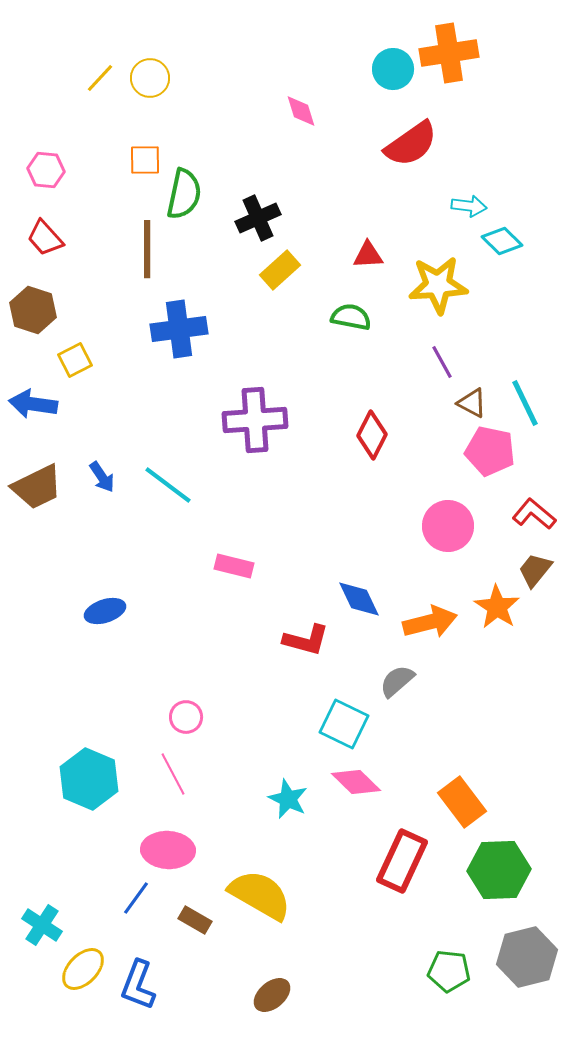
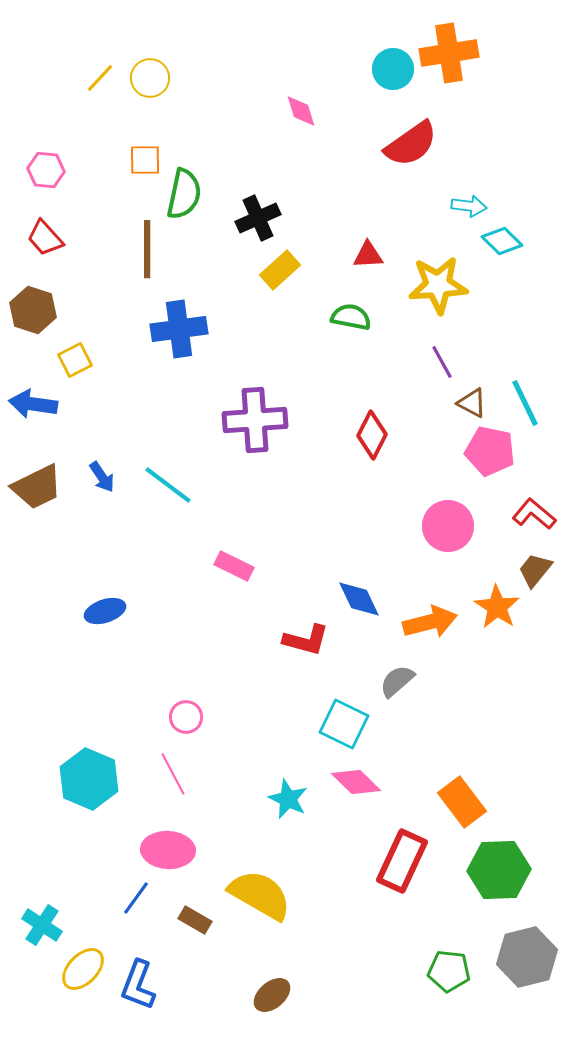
pink rectangle at (234, 566): rotated 12 degrees clockwise
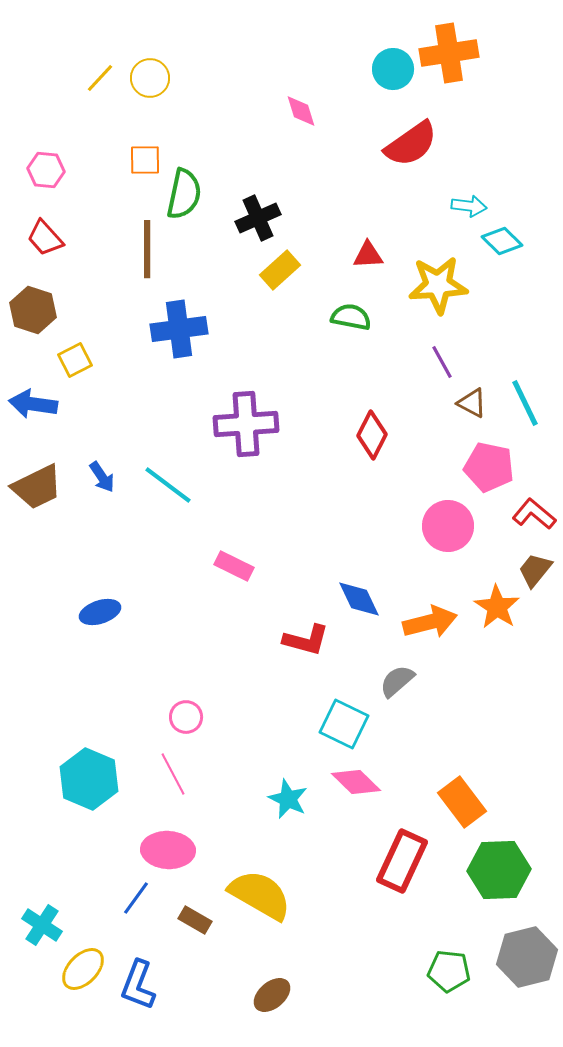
purple cross at (255, 420): moved 9 px left, 4 px down
pink pentagon at (490, 451): moved 1 px left, 16 px down
blue ellipse at (105, 611): moved 5 px left, 1 px down
